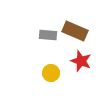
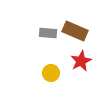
gray rectangle: moved 2 px up
red star: rotated 25 degrees clockwise
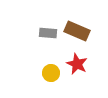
brown rectangle: moved 2 px right
red star: moved 4 px left, 3 px down; rotated 20 degrees counterclockwise
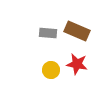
red star: rotated 15 degrees counterclockwise
yellow circle: moved 3 px up
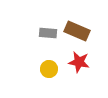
red star: moved 2 px right, 2 px up
yellow circle: moved 2 px left, 1 px up
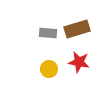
brown rectangle: moved 2 px up; rotated 40 degrees counterclockwise
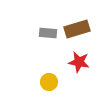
yellow circle: moved 13 px down
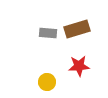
red star: moved 4 px down; rotated 15 degrees counterclockwise
yellow circle: moved 2 px left
